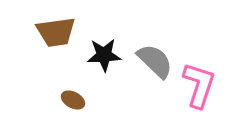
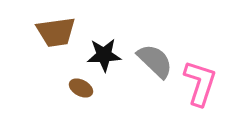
pink L-shape: moved 1 px right, 2 px up
brown ellipse: moved 8 px right, 12 px up
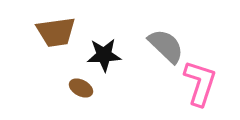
gray semicircle: moved 11 px right, 15 px up
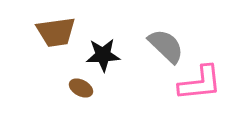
black star: moved 1 px left
pink L-shape: rotated 66 degrees clockwise
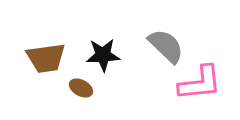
brown trapezoid: moved 10 px left, 26 px down
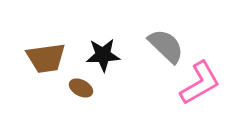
pink L-shape: rotated 24 degrees counterclockwise
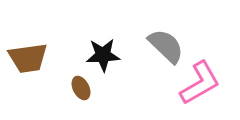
brown trapezoid: moved 18 px left
brown ellipse: rotated 35 degrees clockwise
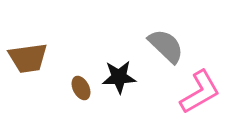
black star: moved 16 px right, 22 px down
pink L-shape: moved 9 px down
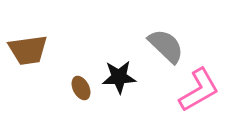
brown trapezoid: moved 8 px up
pink L-shape: moved 1 px left, 2 px up
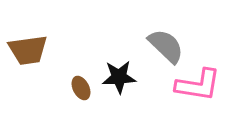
pink L-shape: moved 1 px left, 5 px up; rotated 39 degrees clockwise
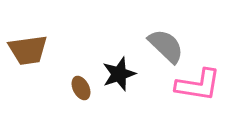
black star: moved 3 px up; rotated 16 degrees counterclockwise
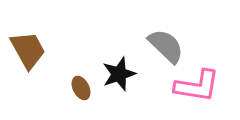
brown trapezoid: rotated 111 degrees counterclockwise
pink L-shape: moved 1 px left, 1 px down
